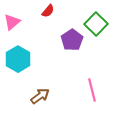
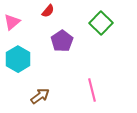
green square: moved 5 px right, 1 px up
purple pentagon: moved 10 px left, 1 px down
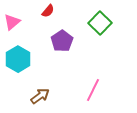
green square: moved 1 px left
pink line: moved 1 px right; rotated 40 degrees clockwise
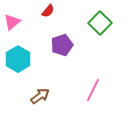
purple pentagon: moved 4 px down; rotated 15 degrees clockwise
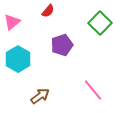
pink line: rotated 65 degrees counterclockwise
